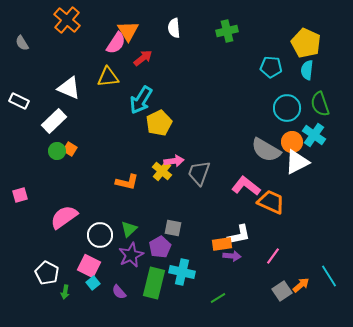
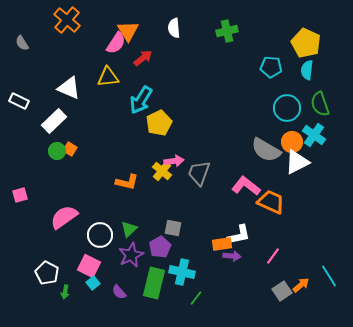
green line at (218, 298): moved 22 px left; rotated 21 degrees counterclockwise
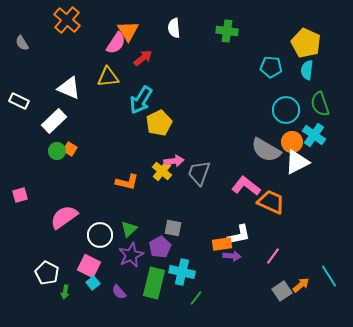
green cross at (227, 31): rotated 20 degrees clockwise
cyan circle at (287, 108): moved 1 px left, 2 px down
